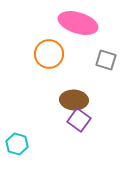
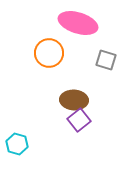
orange circle: moved 1 px up
purple square: rotated 15 degrees clockwise
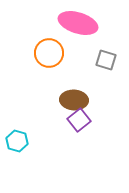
cyan hexagon: moved 3 px up
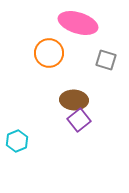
cyan hexagon: rotated 20 degrees clockwise
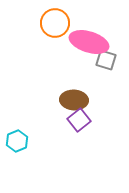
pink ellipse: moved 11 px right, 19 px down
orange circle: moved 6 px right, 30 px up
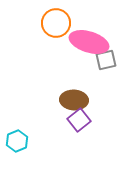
orange circle: moved 1 px right
gray square: rotated 30 degrees counterclockwise
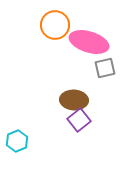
orange circle: moved 1 px left, 2 px down
gray square: moved 1 px left, 8 px down
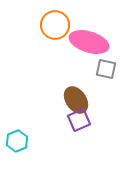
gray square: moved 1 px right, 1 px down; rotated 25 degrees clockwise
brown ellipse: moved 2 px right; rotated 52 degrees clockwise
purple square: rotated 15 degrees clockwise
